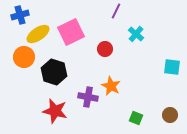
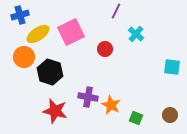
black hexagon: moved 4 px left
orange star: moved 19 px down
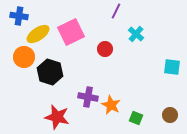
blue cross: moved 1 px left, 1 px down; rotated 24 degrees clockwise
red star: moved 2 px right, 6 px down
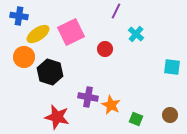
green square: moved 1 px down
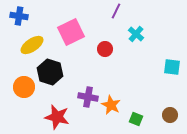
yellow ellipse: moved 6 px left, 11 px down
orange circle: moved 30 px down
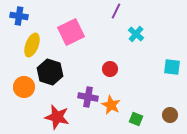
yellow ellipse: rotated 35 degrees counterclockwise
red circle: moved 5 px right, 20 px down
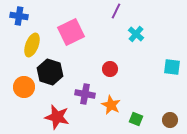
purple cross: moved 3 px left, 3 px up
brown circle: moved 5 px down
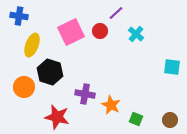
purple line: moved 2 px down; rotated 21 degrees clockwise
red circle: moved 10 px left, 38 px up
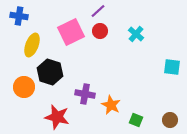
purple line: moved 18 px left, 2 px up
green square: moved 1 px down
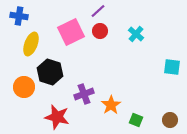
yellow ellipse: moved 1 px left, 1 px up
purple cross: moved 1 px left; rotated 30 degrees counterclockwise
orange star: rotated 12 degrees clockwise
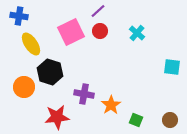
cyan cross: moved 1 px right, 1 px up
yellow ellipse: rotated 55 degrees counterclockwise
purple cross: rotated 30 degrees clockwise
red star: rotated 20 degrees counterclockwise
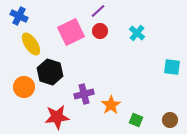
blue cross: rotated 18 degrees clockwise
purple cross: rotated 24 degrees counterclockwise
